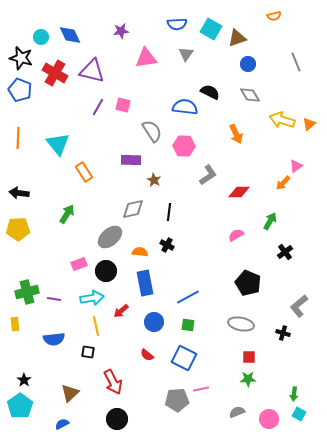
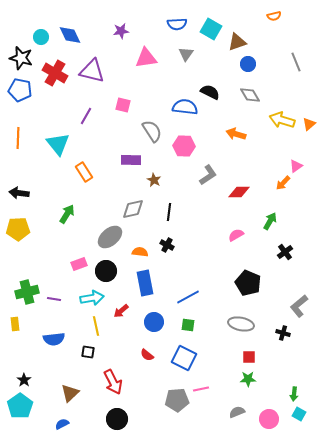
brown triangle at (237, 38): moved 4 px down
blue pentagon at (20, 90): rotated 10 degrees counterclockwise
purple line at (98, 107): moved 12 px left, 9 px down
orange arrow at (236, 134): rotated 132 degrees clockwise
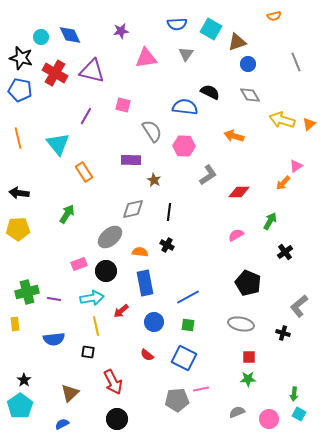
orange arrow at (236, 134): moved 2 px left, 2 px down
orange line at (18, 138): rotated 15 degrees counterclockwise
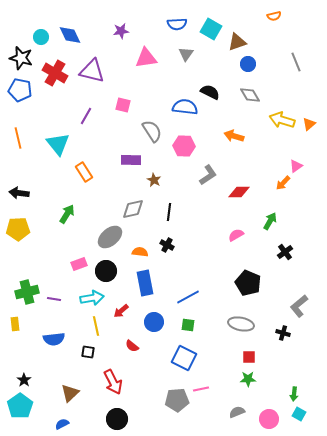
red semicircle at (147, 355): moved 15 px left, 9 px up
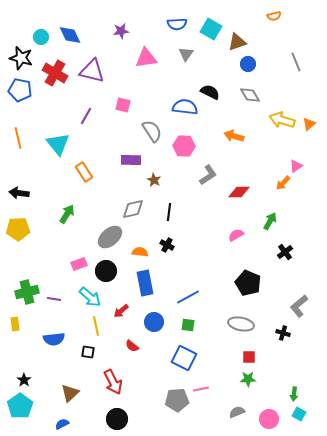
cyan arrow at (92, 298): moved 2 px left, 1 px up; rotated 50 degrees clockwise
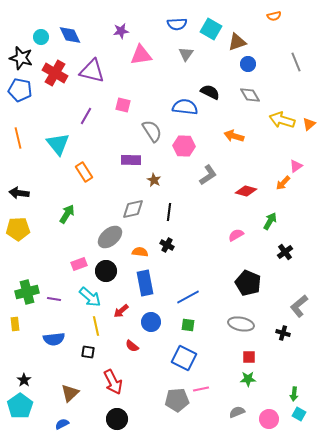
pink triangle at (146, 58): moved 5 px left, 3 px up
red diamond at (239, 192): moved 7 px right, 1 px up; rotated 15 degrees clockwise
blue circle at (154, 322): moved 3 px left
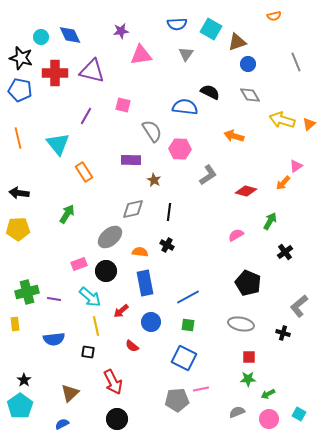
red cross at (55, 73): rotated 30 degrees counterclockwise
pink hexagon at (184, 146): moved 4 px left, 3 px down
green arrow at (294, 394): moved 26 px left; rotated 56 degrees clockwise
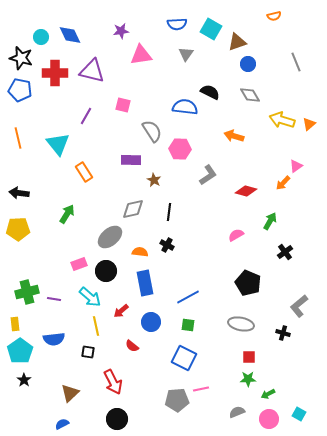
cyan pentagon at (20, 406): moved 55 px up
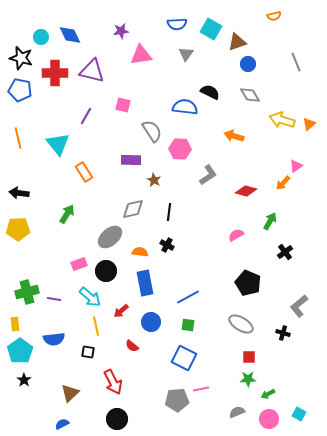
gray ellipse at (241, 324): rotated 20 degrees clockwise
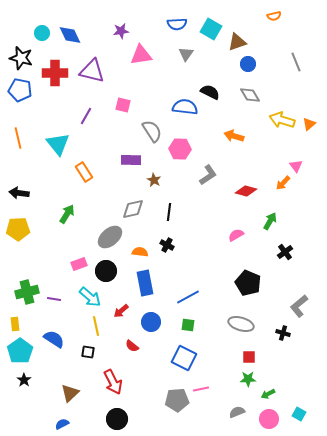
cyan circle at (41, 37): moved 1 px right, 4 px up
pink triangle at (296, 166): rotated 32 degrees counterclockwise
gray ellipse at (241, 324): rotated 15 degrees counterclockwise
blue semicircle at (54, 339): rotated 140 degrees counterclockwise
